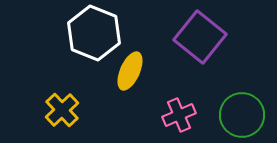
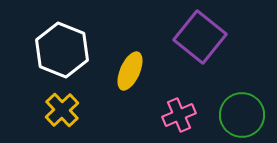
white hexagon: moved 32 px left, 17 px down
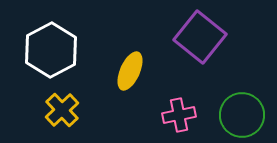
white hexagon: moved 11 px left; rotated 10 degrees clockwise
pink cross: rotated 12 degrees clockwise
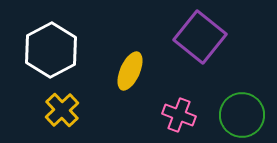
pink cross: rotated 32 degrees clockwise
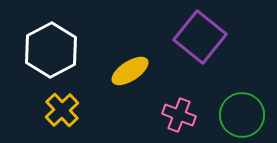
yellow ellipse: rotated 33 degrees clockwise
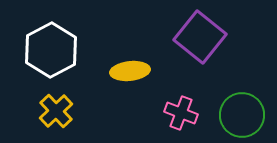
yellow ellipse: rotated 27 degrees clockwise
yellow cross: moved 6 px left, 1 px down
pink cross: moved 2 px right, 2 px up
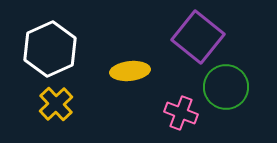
purple square: moved 2 px left
white hexagon: moved 1 px left, 1 px up; rotated 4 degrees clockwise
yellow cross: moved 7 px up
green circle: moved 16 px left, 28 px up
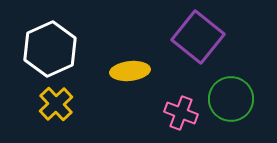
green circle: moved 5 px right, 12 px down
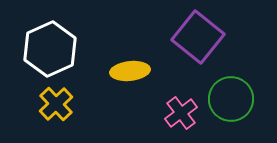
pink cross: rotated 32 degrees clockwise
